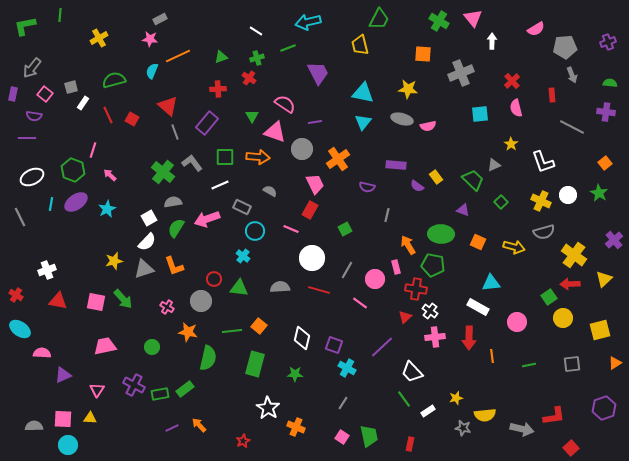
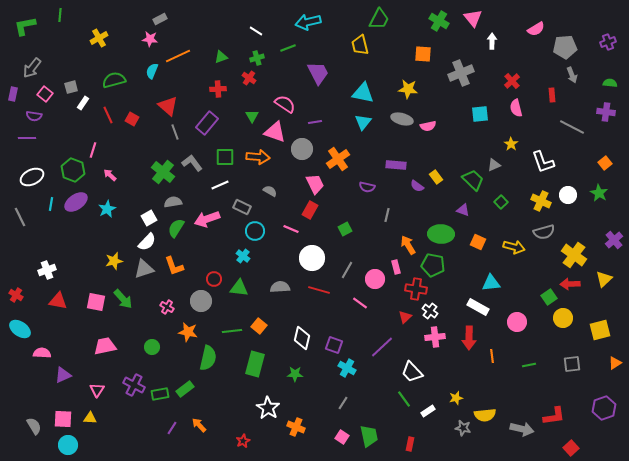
gray semicircle at (34, 426): rotated 60 degrees clockwise
purple line at (172, 428): rotated 32 degrees counterclockwise
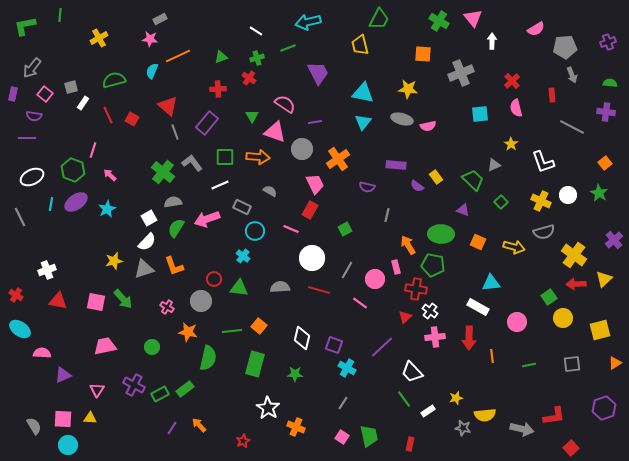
red arrow at (570, 284): moved 6 px right
green rectangle at (160, 394): rotated 18 degrees counterclockwise
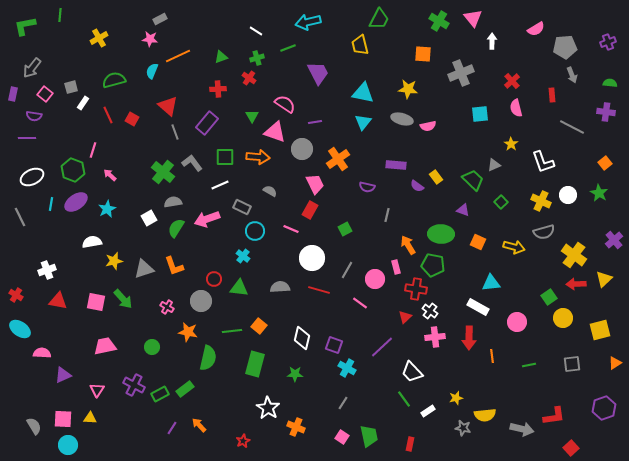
white semicircle at (147, 242): moved 55 px left; rotated 144 degrees counterclockwise
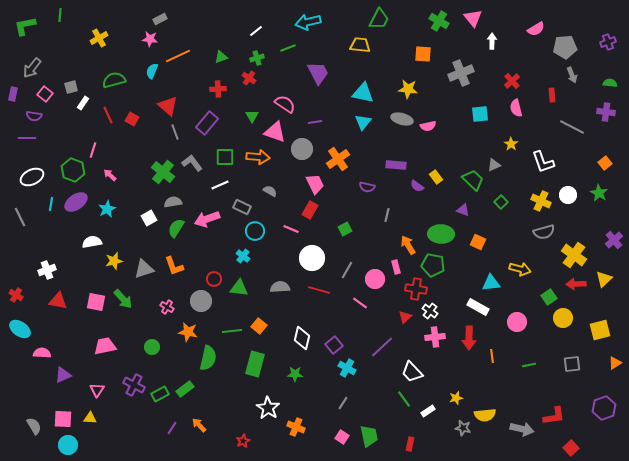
white line at (256, 31): rotated 72 degrees counterclockwise
yellow trapezoid at (360, 45): rotated 110 degrees clockwise
yellow arrow at (514, 247): moved 6 px right, 22 px down
purple square at (334, 345): rotated 30 degrees clockwise
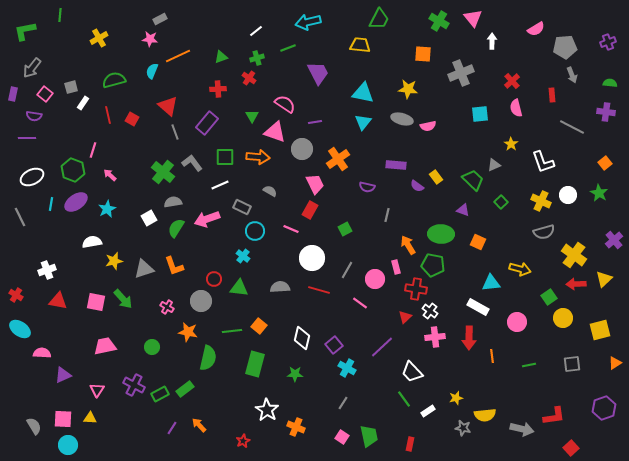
green L-shape at (25, 26): moved 5 px down
red line at (108, 115): rotated 12 degrees clockwise
white star at (268, 408): moved 1 px left, 2 px down
